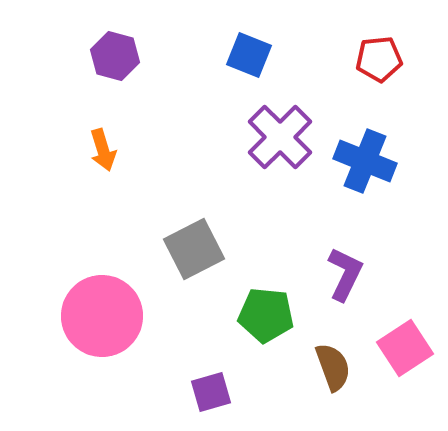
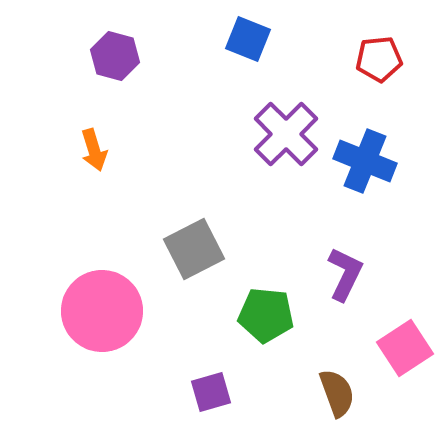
blue square: moved 1 px left, 16 px up
purple cross: moved 6 px right, 3 px up
orange arrow: moved 9 px left
pink circle: moved 5 px up
brown semicircle: moved 4 px right, 26 px down
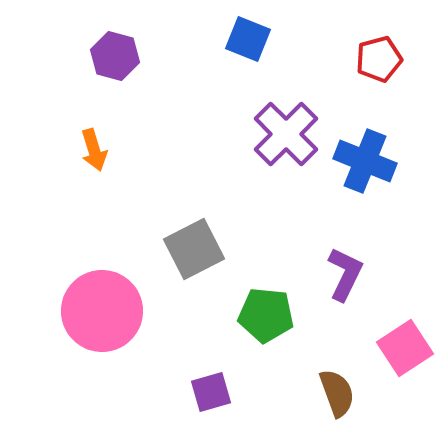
red pentagon: rotated 9 degrees counterclockwise
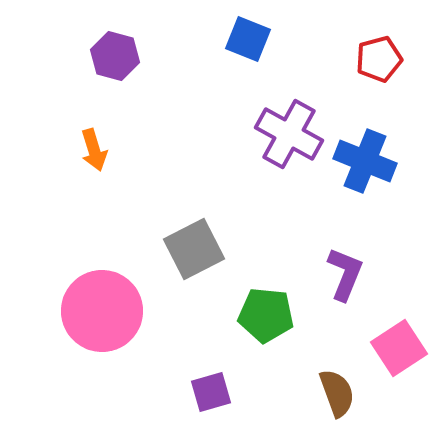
purple cross: moved 3 px right; rotated 16 degrees counterclockwise
purple L-shape: rotated 4 degrees counterclockwise
pink square: moved 6 px left
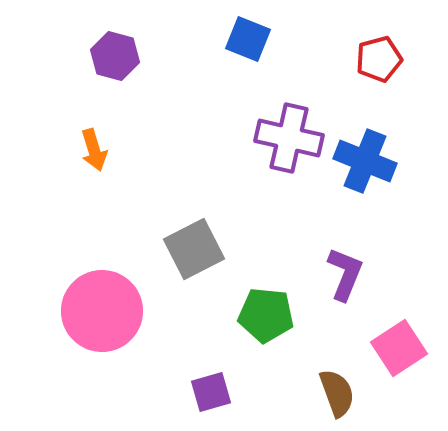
purple cross: moved 4 px down; rotated 16 degrees counterclockwise
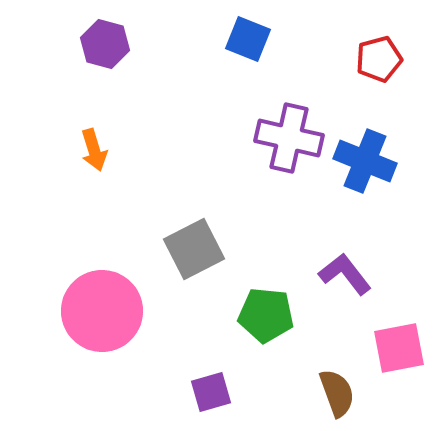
purple hexagon: moved 10 px left, 12 px up
purple L-shape: rotated 60 degrees counterclockwise
pink square: rotated 22 degrees clockwise
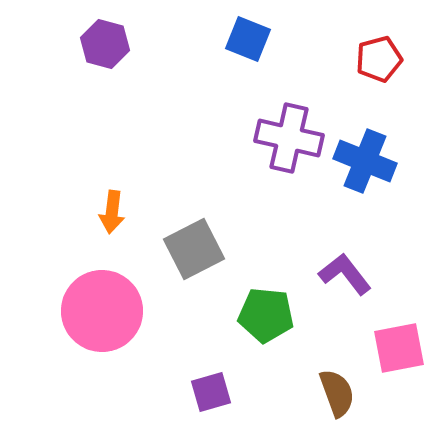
orange arrow: moved 18 px right, 62 px down; rotated 24 degrees clockwise
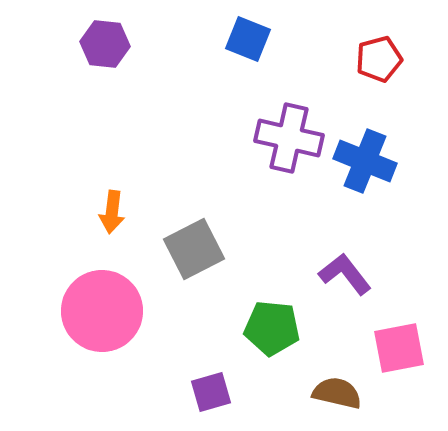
purple hexagon: rotated 9 degrees counterclockwise
green pentagon: moved 6 px right, 13 px down
brown semicircle: rotated 57 degrees counterclockwise
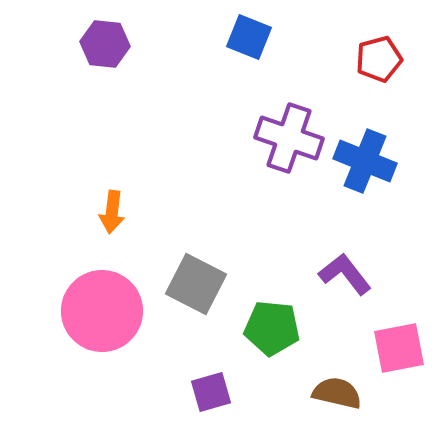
blue square: moved 1 px right, 2 px up
purple cross: rotated 6 degrees clockwise
gray square: moved 2 px right, 35 px down; rotated 36 degrees counterclockwise
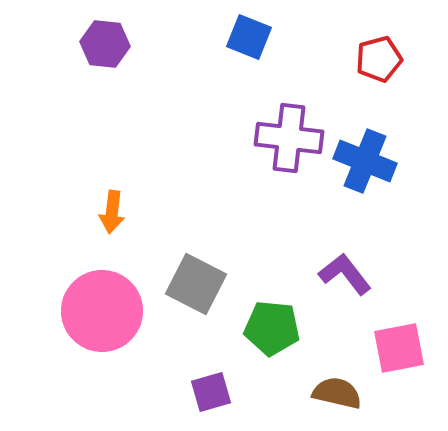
purple cross: rotated 12 degrees counterclockwise
